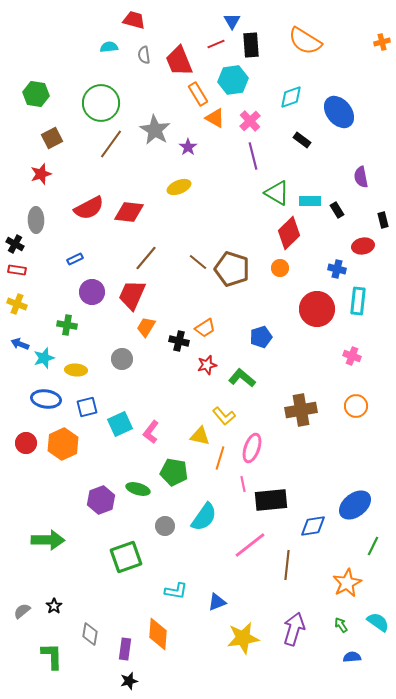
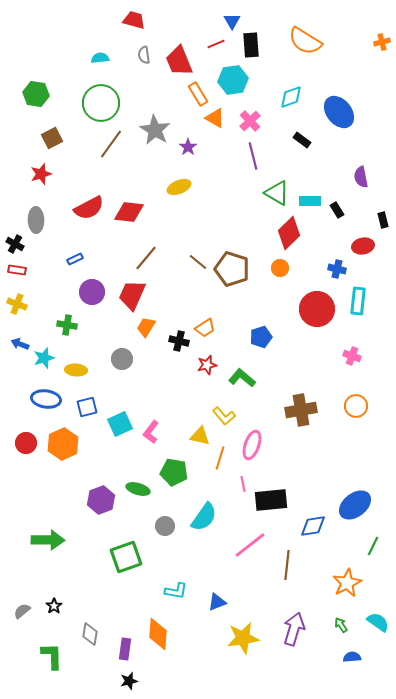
cyan semicircle at (109, 47): moved 9 px left, 11 px down
pink ellipse at (252, 448): moved 3 px up
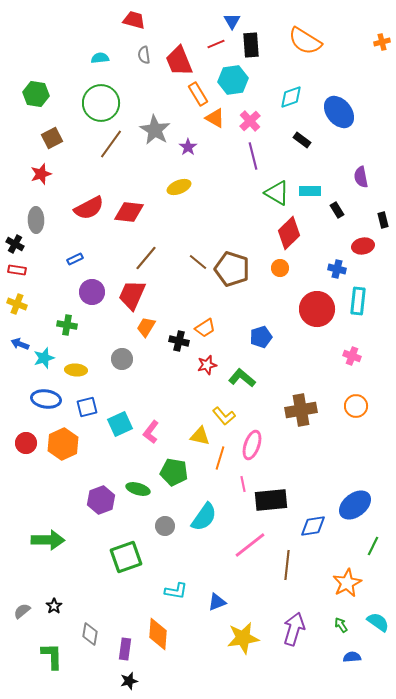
cyan rectangle at (310, 201): moved 10 px up
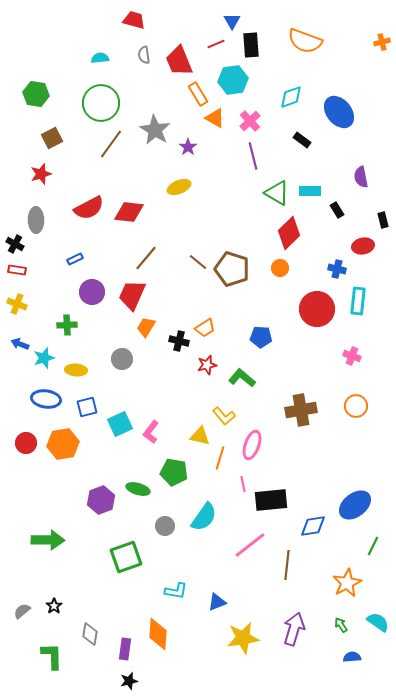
orange semicircle at (305, 41): rotated 12 degrees counterclockwise
green cross at (67, 325): rotated 12 degrees counterclockwise
blue pentagon at (261, 337): rotated 20 degrees clockwise
orange hexagon at (63, 444): rotated 16 degrees clockwise
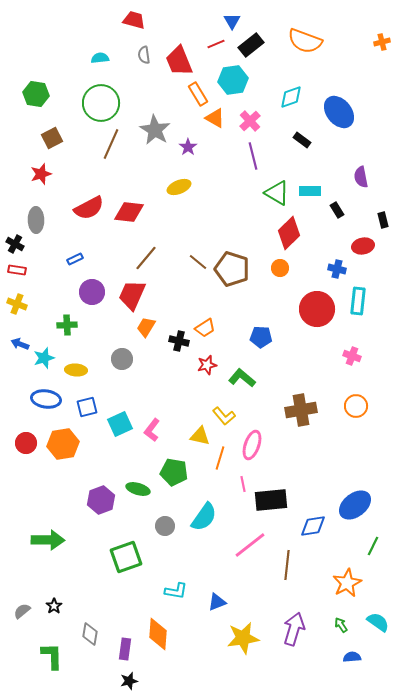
black rectangle at (251, 45): rotated 55 degrees clockwise
brown line at (111, 144): rotated 12 degrees counterclockwise
pink L-shape at (151, 432): moved 1 px right, 2 px up
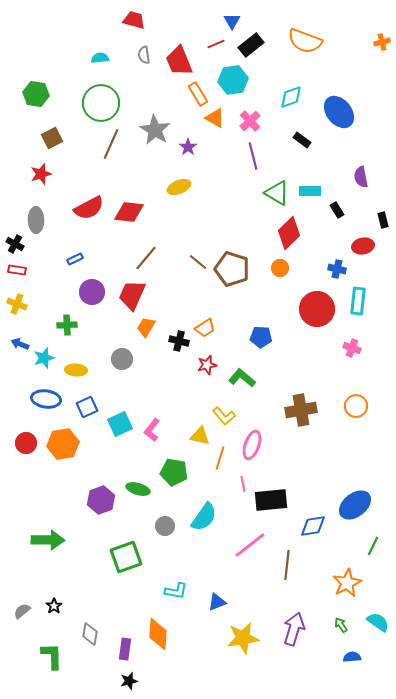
pink cross at (352, 356): moved 8 px up
blue square at (87, 407): rotated 10 degrees counterclockwise
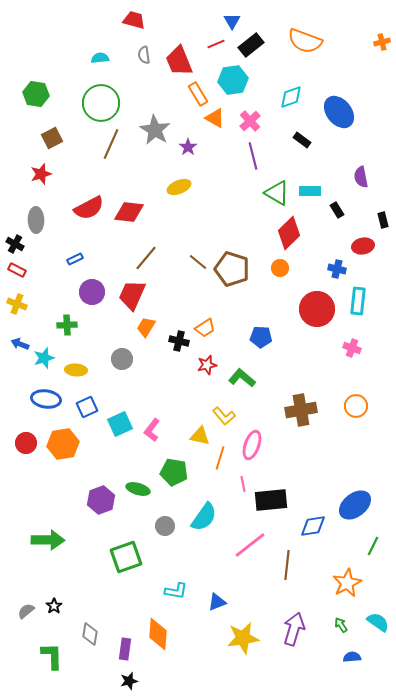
red rectangle at (17, 270): rotated 18 degrees clockwise
gray semicircle at (22, 611): moved 4 px right
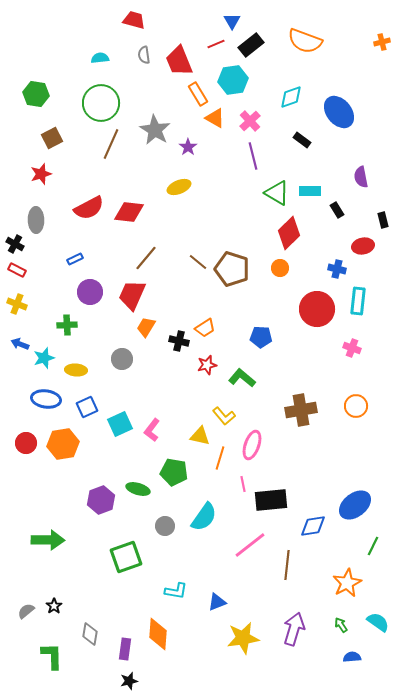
purple circle at (92, 292): moved 2 px left
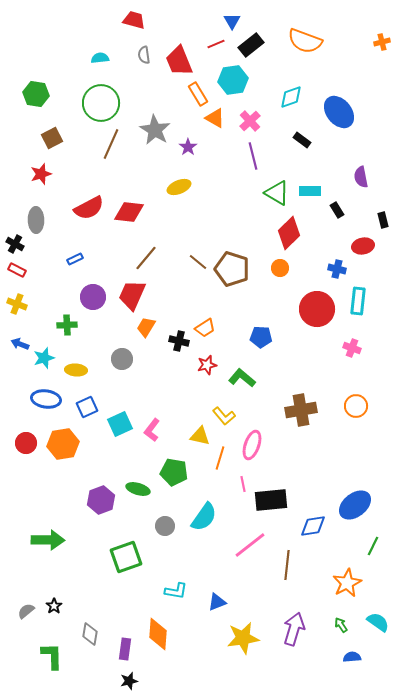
purple circle at (90, 292): moved 3 px right, 5 px down
